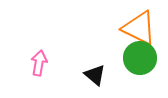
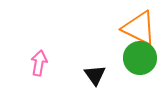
black triangle: rotated 15 degrees clockwise
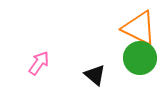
pink arrow: rotated 25 degrees clockwise
black triangle: rotated 15 degrees counterclockwise
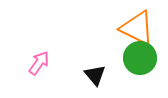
orange triangle: moved 2 px left
black triangle: rotated 10 degrees clockwise
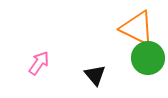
green circle: moved 8 px right
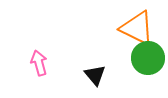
pink arrow: rotated 50 degrees counterclockwise
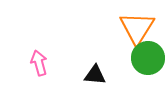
orange triangle: rotated 36 degrees clockwise
black triangle: rotated 45 degrees counterclockwise
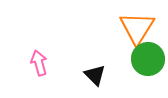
green circle: moved 1 px down
black triangle: rotated 40 degrees clockwise
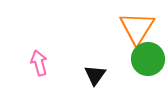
black triangle: rotated 20 degrees clockwise
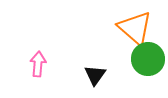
orange triangle: moved 2 px left; rotated 21 degrees counterclockwise
pink arrow: moved 1 px left, 1 px down; rotated 20 degrees clockwise
